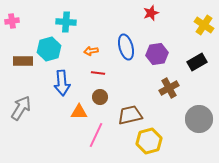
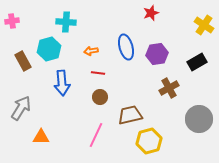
brown rectangle: rotated 60 degrees clockwise
orange triangle: moved 38 px left, 25 px down
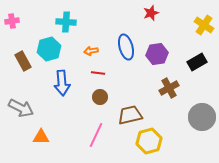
gray arrow: rotated 85 degrees clockwise
gray circle: moved 3 px right, 2 px up
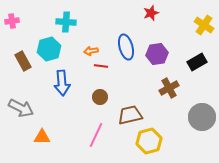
red line: moved 3 px right, 7 px up
orange triangle: moved 1 px right
